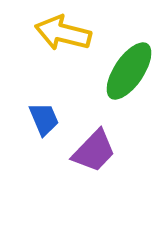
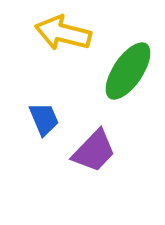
green ellipse: moved 1 px left
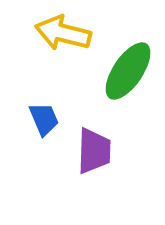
purple trapezoid: rotated 42 degrees counterclockwise
